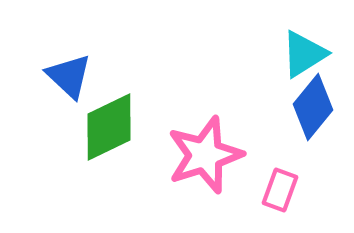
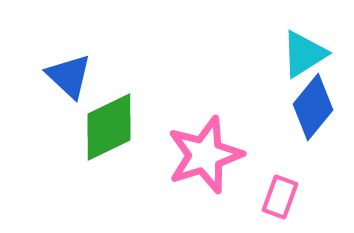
pink rectangle: moved 7 px down
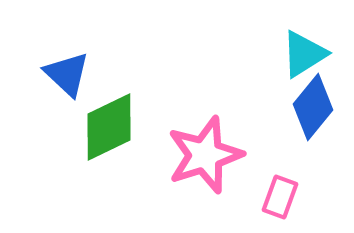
blue triangle: moved 2 px left, 2 px up
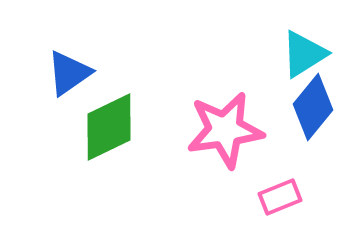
blue triangle: moved 2 px right, 1 px up; rotated 42 degrees clockwise
pink star: moved 20 px right, 25 px up; rotated 10 degrees clockwise
pink rectangle: rotated 48 degrees clockwise
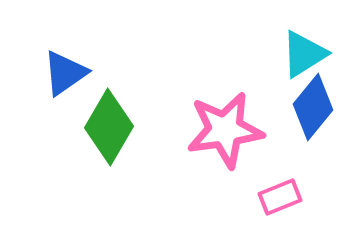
blue triangle: moved 4 px left
green diamond: rotated 34 degrees counterclockwise
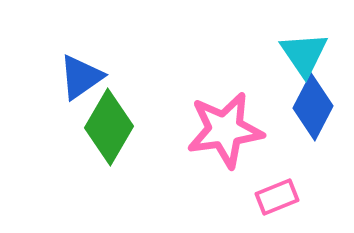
cyan triangle: rotated 32 degrees counterclockwise
blue triangle: moved 16 px right, 4 px down
blue diamond: rotated 12 degrees counterclockwise
pink rectangle: moved 3 px left
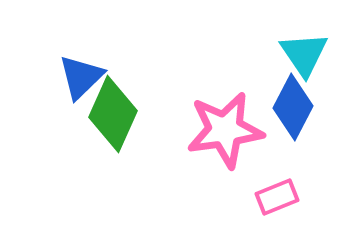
blue triangle: rotated 9 degrees counterclockwise
blue diamond: moved 20 px left
green diamond: moved 4 px right, 13 px up; rotated 6 degrees counterclockwise
